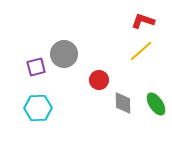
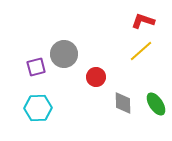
red circle: moved 3 px left, 3 px up
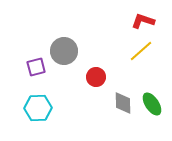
gray circle: moved 3 px up
green ellipse: moved 4 px left
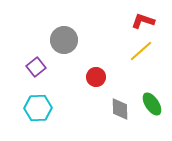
gray circle: moved 11 px up
purple square: rotated 24 degrees counterclockwise
gray diamond: moved 3 px left, 6 px down
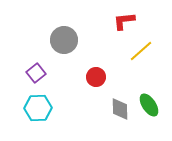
red L-shape: moved 19 px left; rotated 25 degrees counterclockwise
purple square: moved 6 px down
green ellipse: moved 3 px left, 1 px down
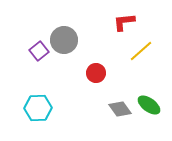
red L-shape: moved 1 px down
purple square: moved 3 px right, 22 px up
red circle: moved 4 px up
green ellipse: rotated 20 degrees counterclockwise
gray diamond: rotated 35 degrees counterclockwise
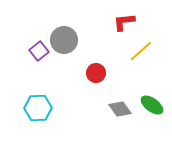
green ellipse: moved 3 px right
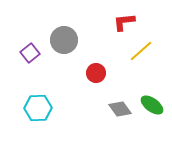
purple square: moved 9 px left, 2 px down
